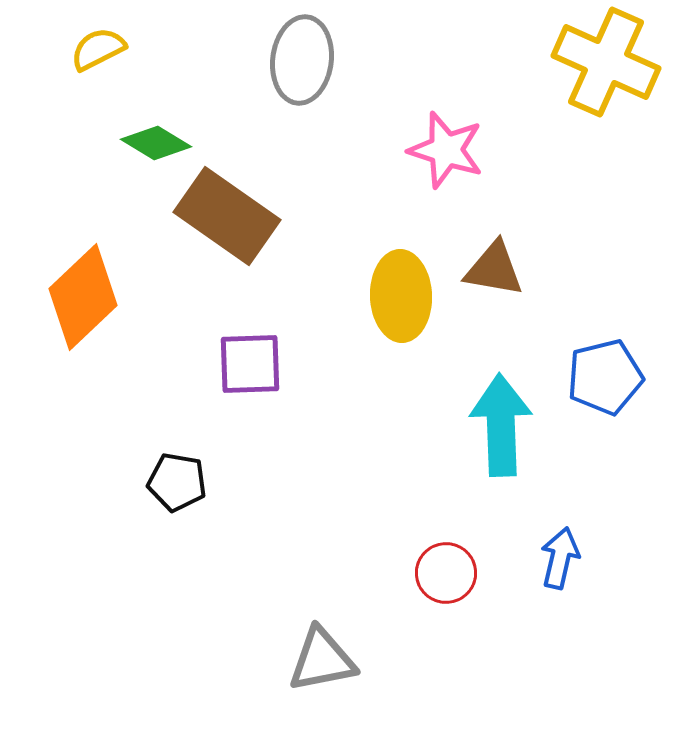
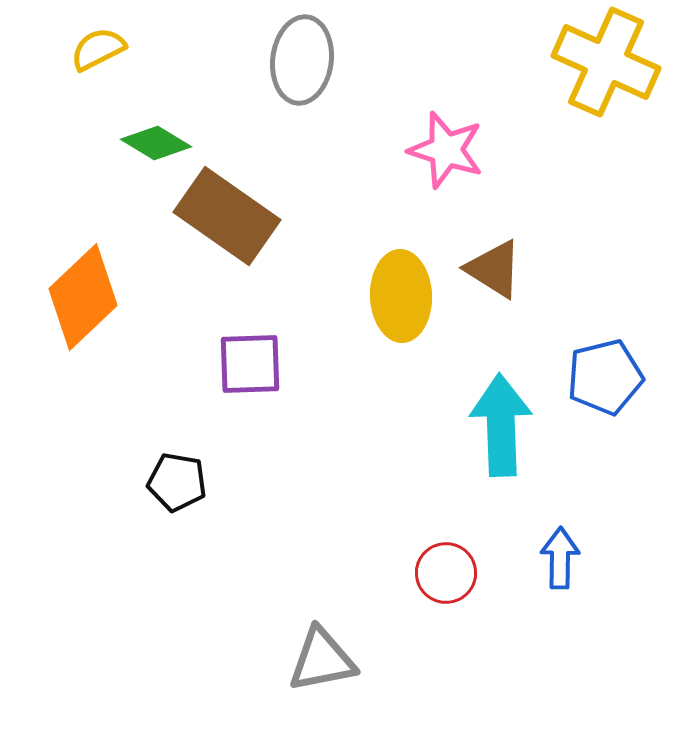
brown triangle: rotated 22 degrees clockwise
blue arrow: rotated 12 degrees counterclockwise
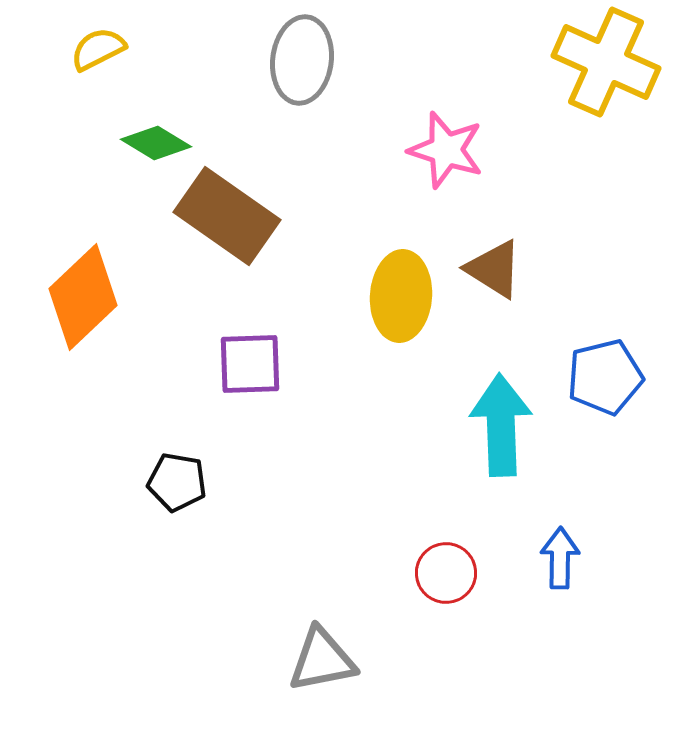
yellow ellipse: rotated 6 degrees clockwise
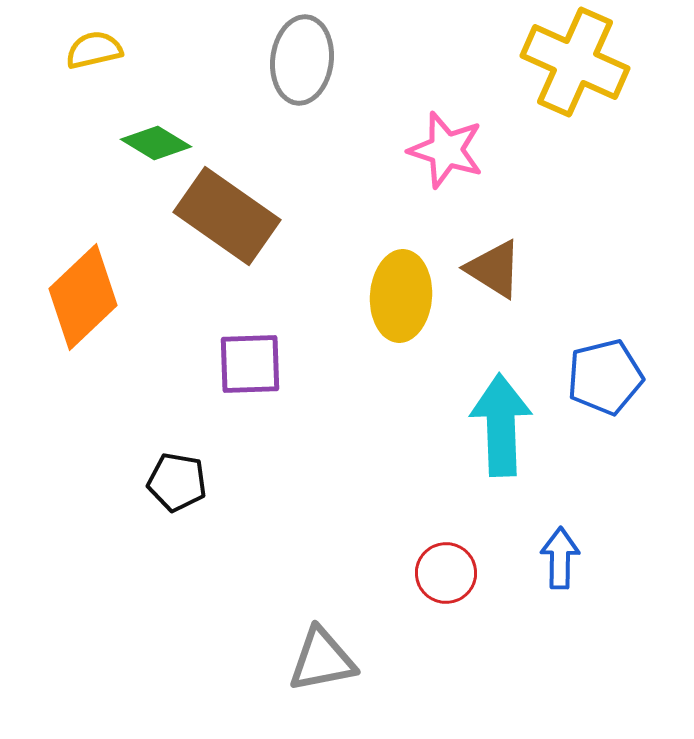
yellow semicircle: moved 4 px left, 1 px down; rotated 14 degrees clockwise
yellow cross: moved 31 px left
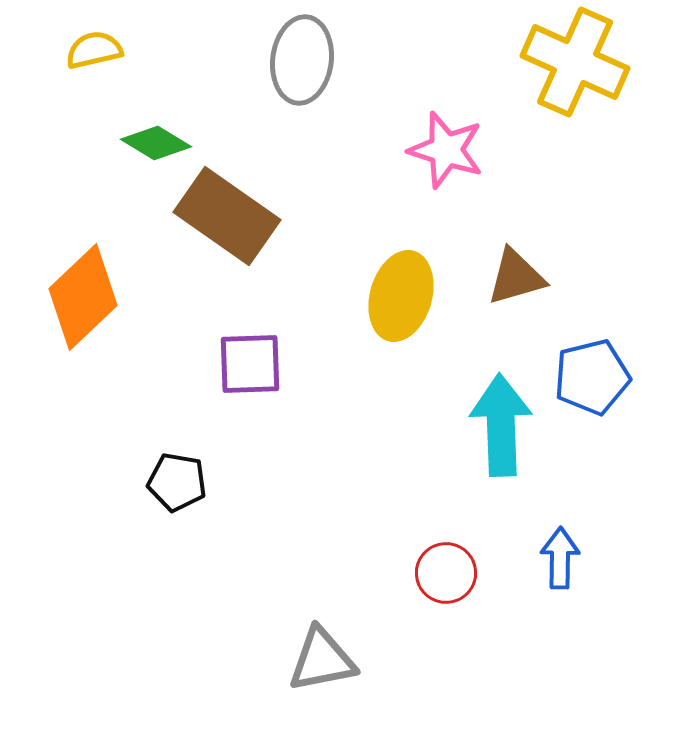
brown triangle: moved 22 px right, 8 px down; rotated 48 degrees counterclockwise
yellow ellipse: rotated 12 degrees clockwise
blue pentagon: moved 13 px left
